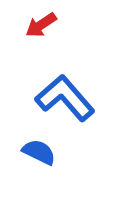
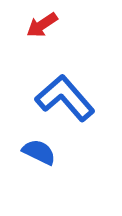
red arrow: moved 1 px right
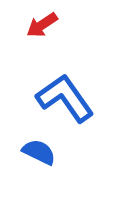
blue L-shape: rotated 6 degrees clockwise
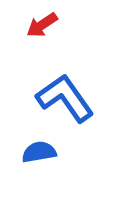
blue semicircle: rotated 36 degrees counterclockwise
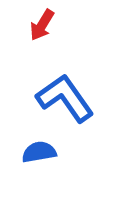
red arrow: rotated 24 degrees counterclockwise
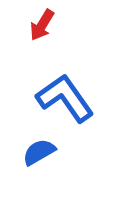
blue semicircle: rotated 20 degrees counterclockwise
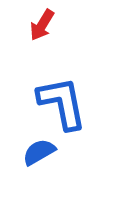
blue L-shape: moved 3 px left, 5 px down; rotated 24 degrees clockwise
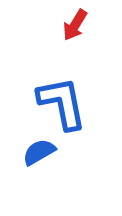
red arrow: moved 33 px right
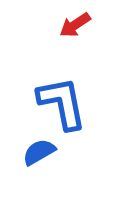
red arrow: rotated 24 degrees clockwise
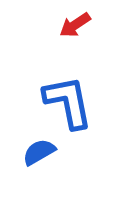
blue L-shape: moved 6 px right, 1 px up
